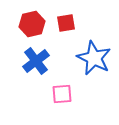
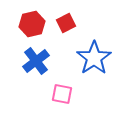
red square: rotated 18 degrees counterclockwise
blue star: rotated 12 degrees clockwise
pink square: rotated 15 degrees clockwise
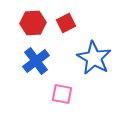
red hexagon: moved 1 px right, 1 px up; rotated 10 degrees clockwise
blue star: rotated 8 degrees counterclockwise
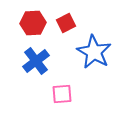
blue star: moved 6 px up
pink square: rotated 15 degrees counterclockwise
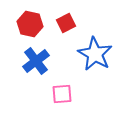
red hexagon: moved 3 px left, 1 px down; rotated 15 degrees clockwise
blue star: moved 1 px right, 2 px down
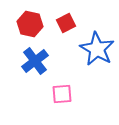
blue star: moved 2 px right, 5 px up
blue cross: moved 1 px left
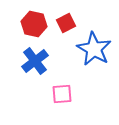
red hexagon: moved 4 px right
blue star: moved 3 px left
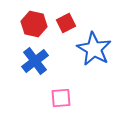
pink square: moved 1 px left, 4 px down
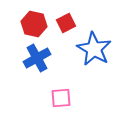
blue cross: moved 2 px right, 3 px up; rotated 8 degrees clockwise
